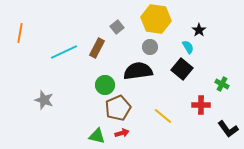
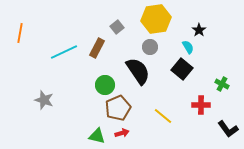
yellow hexagon: rotated 16 degrees counterclockwise
black semicircle: rotated 64 degrees clockwise
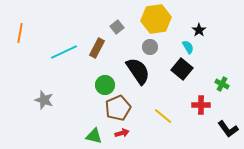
green triangle: moved 3 px left
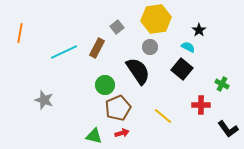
cyan semicircle: rotated 32 degrees counterclockwise
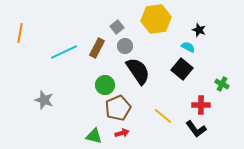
black star: rotated 16 degrees counterclockwise
gray circle: moved 25 px left, 1 px up
black L-shape: moved 32 px left
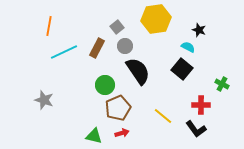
orange line: moved 29 px right, 7 px up
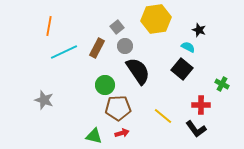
brown pentagon: rotated 20 degrees clockwise
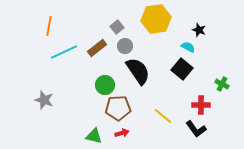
brown rectangle: rotated 24 degrees clockwise
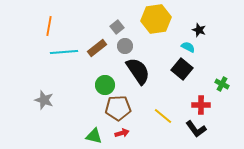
cyan line: rotated 20 degrees clockwise
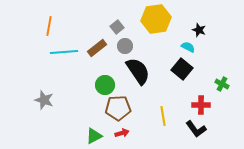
yellow line: rotated 42 degrees clockwise
green triangle: rotated 42 degrees counterclockwise
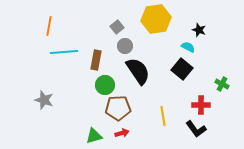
brown rectangle: moved 1 px left, 12 px down; rotated 42 degrees counterclockwise
green triangle: rotated 12 degrees clockwise
